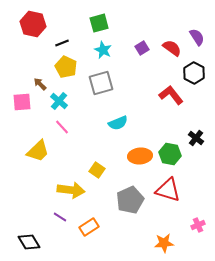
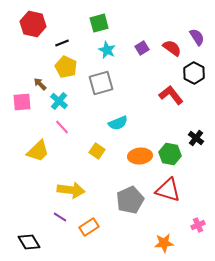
cyan star: moved 4 px right
yellow square: moved 19 px up
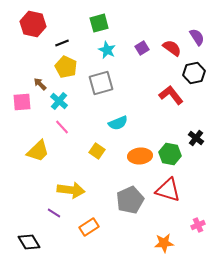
black hexagon: rotated 20 degrees clockwise
purple line: moved 6 px left, 4 px up
